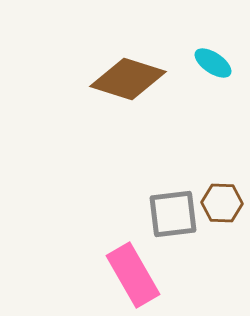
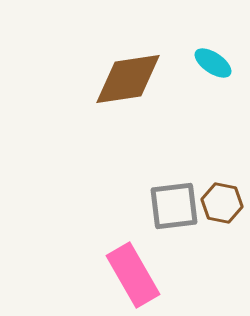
brown diamond: rotated 26 degrees counterclockwise
brown hexagon: rotated 9 degrees clockwise
gray square: moved 1 px right, 8 px up
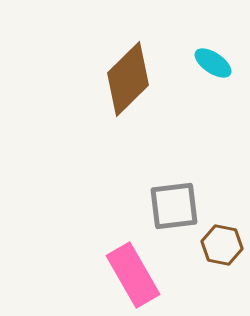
brown diamond: rotated 36 degrees counterclockwise
brown hexagon: moved 42 px down
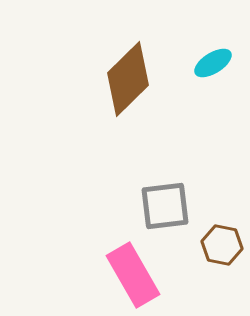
cyan ellipse: rotated 66 degrees counterclockwise
gray square: moved 9 px left
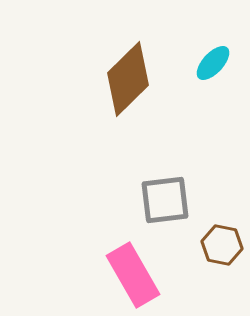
cyan ellipse: rotated 15 degrees counterclockwise
gray square: moved 6 px up
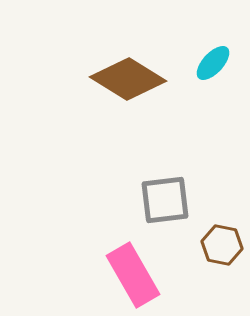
brown diamond: rotated 76 degrees clockwise
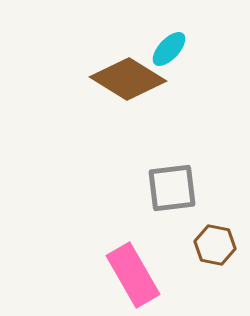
cyan ellipse: moved 44 px left, 14 px up
gray square: moved 7 px right, 12 px up
brown hexagon: moved 7 px left
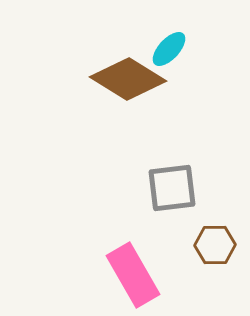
brown hexagon: rotated 12 degrees counterclockwise
